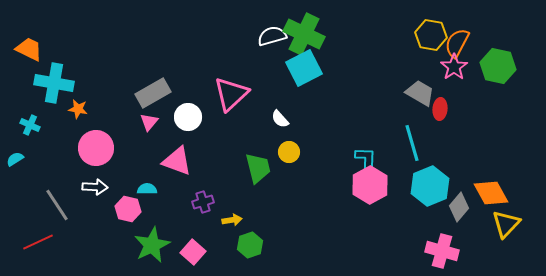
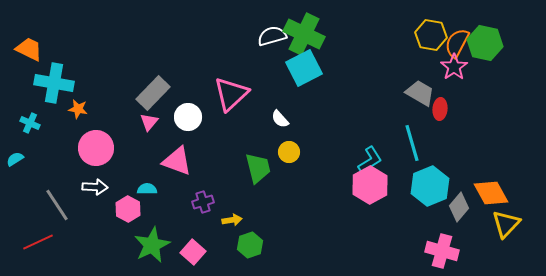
green hexagon at (498, 66): moved 13 px left, 23 px up
gray rectangle at (153, 93): rotated 16 degrees counterclockwise
cyan cross at (30, 125): moved 2 px up
cyan L-shape at (366, 160): moved 4 px right; rotated 56 degrees clockwise
pink hexagon at (128, 209): rotated 15 degrees clockwise
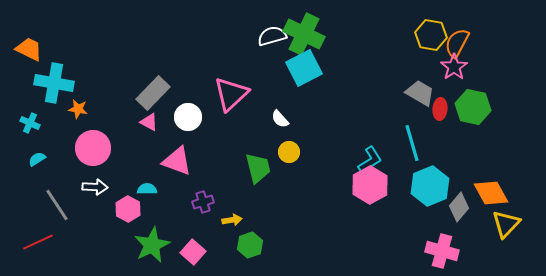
green hexagon at (485, 43): moved 12 px left, 64 px down
pink triangle at (149, 122): rotated 42 degrees counterclockwise
pink circle at (96, 148): moved 3 px left
cyan semicircle at (15, 159): moved 22 px right
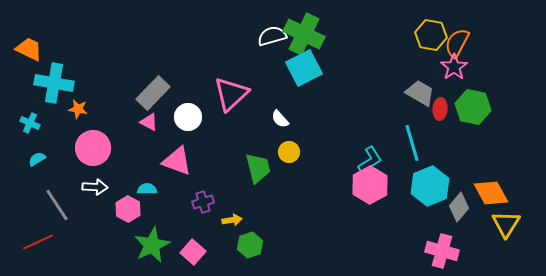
yellow triangle at (506, 224): rotated 12 degrees counterclockwise
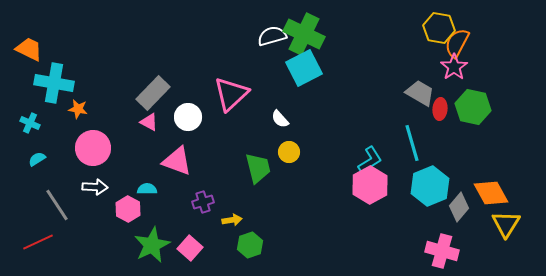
yellow hexagon at (431, 35): moved 8 px right, 7 px up
pink square at (193, 252): moved 3 px left, 4 px up
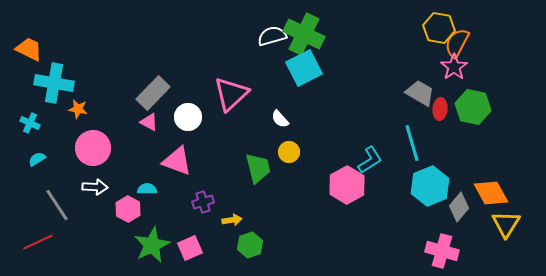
pink hexagon at (370, 185): moved 23 px left
pink square at (190, 248): rotated 25 degrees clockwise
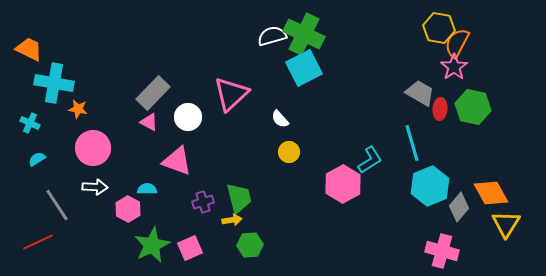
green trapezoid at (258, 168): moved 19 px left, 30 px down
pink hexagon at (347, 185): moved 4 px left, 1 px up
green hexagon at (250, 245): rotated 15 degrees clockwise
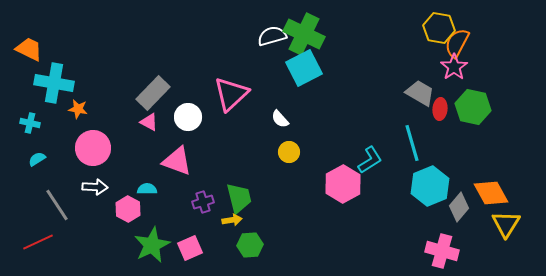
cyan cross at (30, 123): rotated 12 degrees counterclockwise
